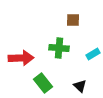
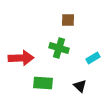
brown square: moved 5 px left
green cross: rotated 12 degrees clockwise
cyan rectangle: moved 4 px down
green rectangle: rotated 48 degrees counterclockwise
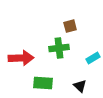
brown square: moved 2 px right, 6 px down; rotated 16 degrees counterclockwise
green cross: rotated 24 degrees counterclockwise
